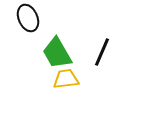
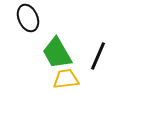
black line: moved 4 px left, 4 px down
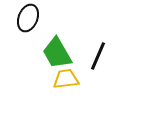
black ellipse: rotated 44 degrees clockwise
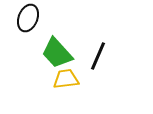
green trapezoid: rotated 12 degrees counterclockwise
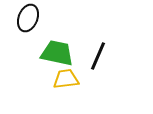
green trapezoid: rotated 144 degrees clockwise
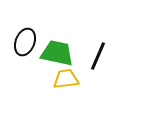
black ellipse: moved 3 px left, 24 px down
